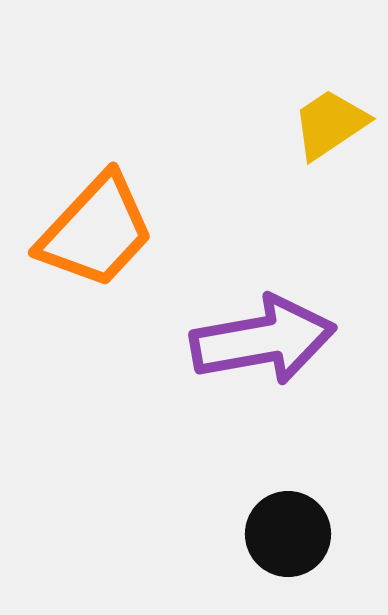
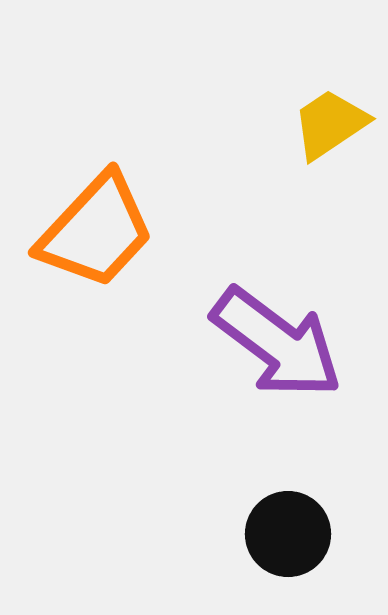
purple arrow: moved 14 px right, 3 px down; rotated 47 degrees clockwise
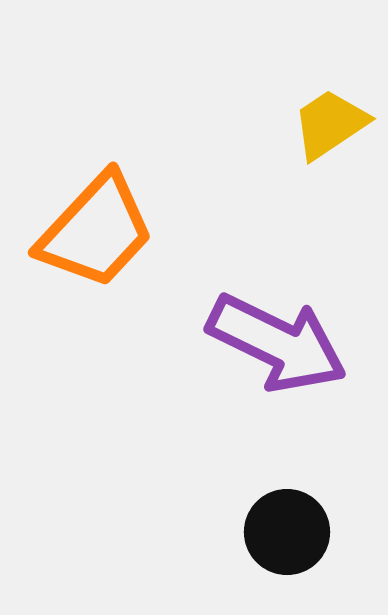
purple arrow: rotated 11 degrees counterclockwise
black circle: moved 1 px left, 2 px up
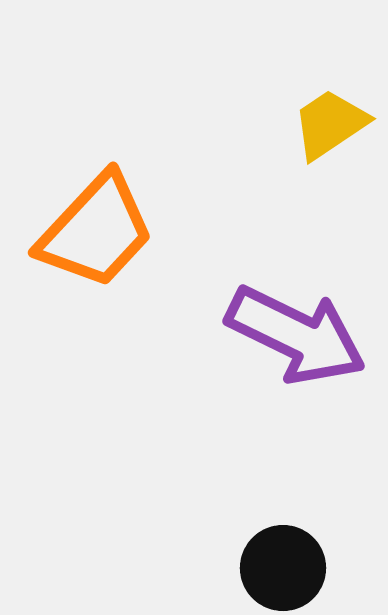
purple arrow: moved 19 px right, 8 px up
black circle: moved 4 px left, 36 px down
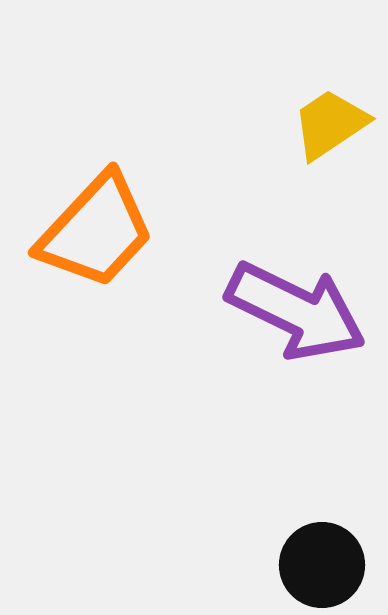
purple arrow: moved 24 px up
black circle: moved 39 px right, 3 px up
